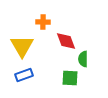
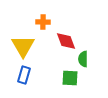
yellow triangle: moved 1 px right
blue rectangle: rotated 54 degrees counterclockwise
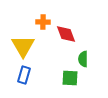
red diamond: moved 7 px up
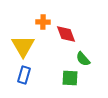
green semicircle: rotated 42 degrees counterclockwise
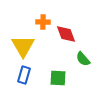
green square: moved 12 px left
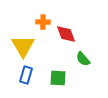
blue rectangle: moved 2 px right
